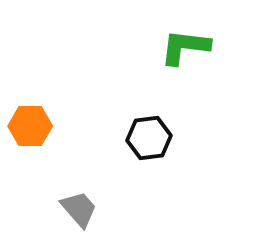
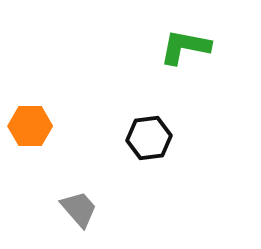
green L-shape: rotated 4 degrees clockwise
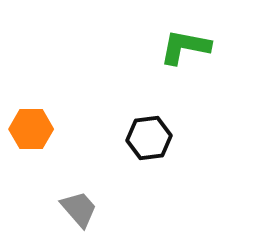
orange hexagon: moved 1 px right, 3 px down
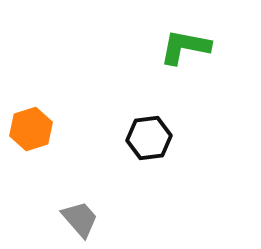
orange hexagon: rotated 18 degrees counterclockwise
gray trapezoid: moved 1 px right, 10 px down
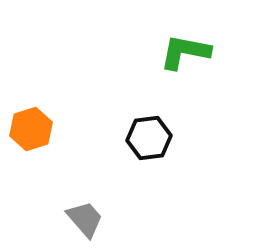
green L-shape: moved 5 px down
gray trapezoid: moved 5 px right
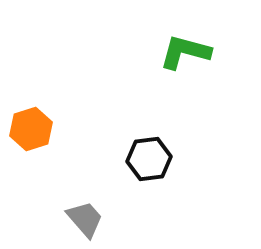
green L-shape: rotated 4 degrees clockwise
black hexagon: moved 21 px down
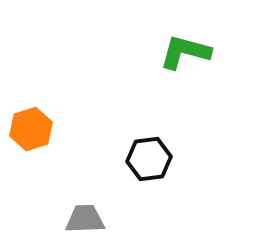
gray trapezoid: rotated 51 degrees counterclockwise
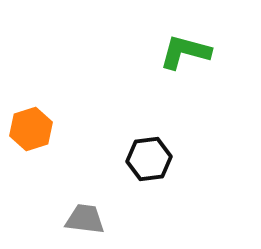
gray trapezoid: rotated 9 degrees clockwise
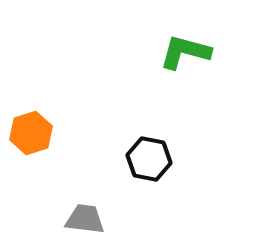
orange hexagon: moved 4 px down
black hexagon: rotated 18 degrees clockwise
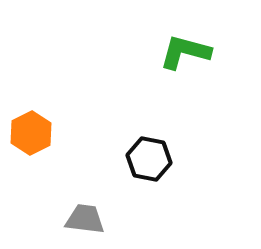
orange hexagon: rotated 9 degrees counterclockwise
